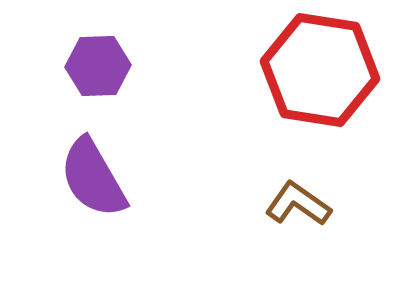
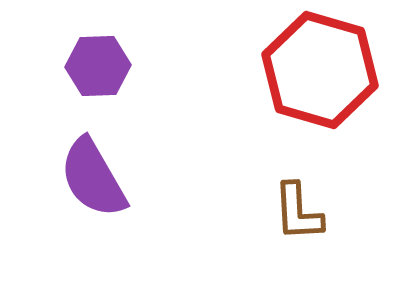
red hexagon: rotated 7 degrees clockwise
brown L-shape: moved 8 px down; rotated 128 degrees counterclockwise
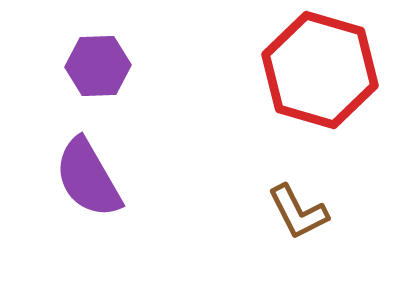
purple semicircle: moved 5 px left
brown L-shape: rotated 24 degrees counterclockwise
